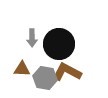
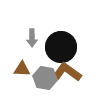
black circle: moved 2 px right, 3 px down
brown L-shape: rotated 8 degrees clockwise
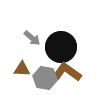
gray arrow: rotated 48 degrees counterclockwise
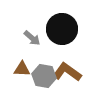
black circle: moved 1 px right, 18 px up
gray hexagon: moved 1 px left, 2 px up
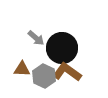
black circle: moved 19 px down
gray arrow: moved 4 px right
gray hexagon: rotated 15 degrees clockwise
